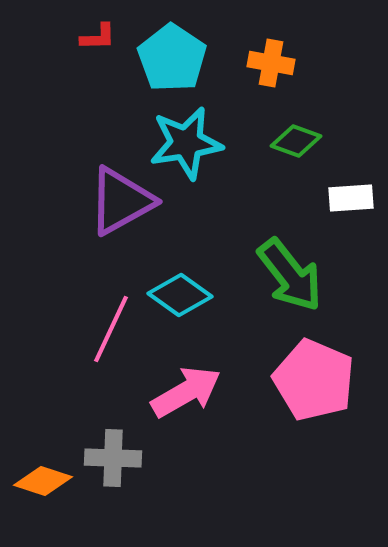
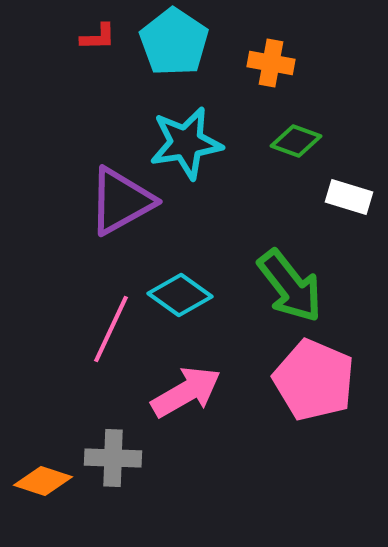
cyan pentagon: moved 2 px right, 16 px up
white rectangle: moved 2 px left, 1 px up; rotated 21 degrees clockwise
green arrow: moved 11 px down
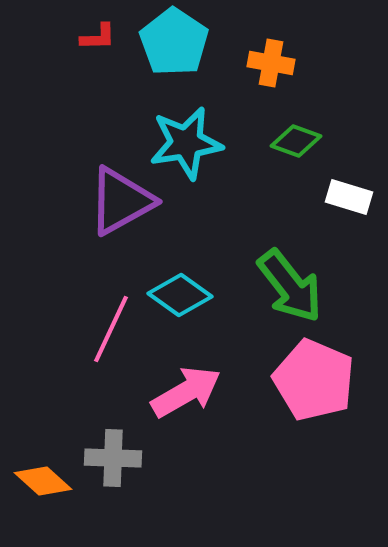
orange diamond: rotated 24 degrees clockwise
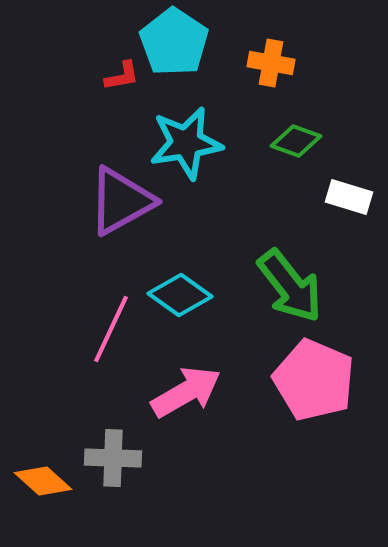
red L-shape: moved 24 px right, 39 px down; rotated 9 degrees counterclockwise
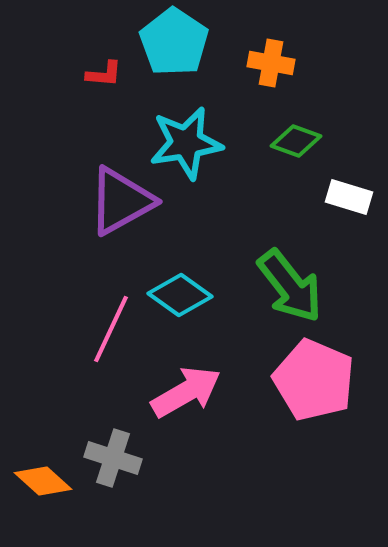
red L-shape: moved 18 px left, 2 px up; rotated 15 degrees clockwise
gray cross: rotated 16 degrees clockwise
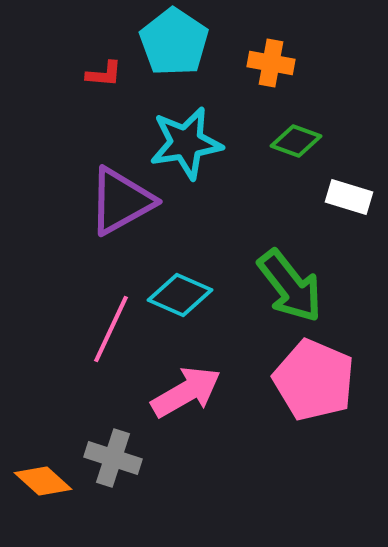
cyan diamond: rotated 12 degrees counterclockwise
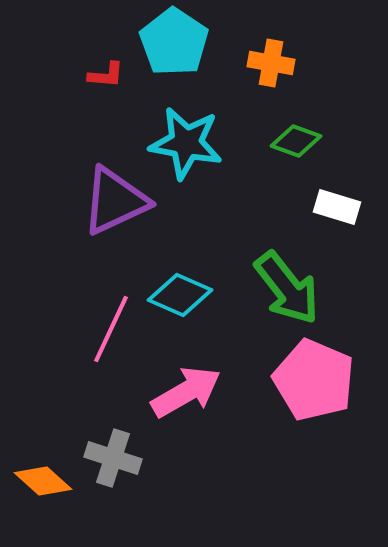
red L-shape: moved 2 px right, 1 px down
cyan star: rotated 20 degrees clockwise
white rectangle: moved 12 px left, 10 px down
purple triangle: moved 6 px left; rotated 4 degrees clockwise
green arrow: moved 3 px left, 2 px down
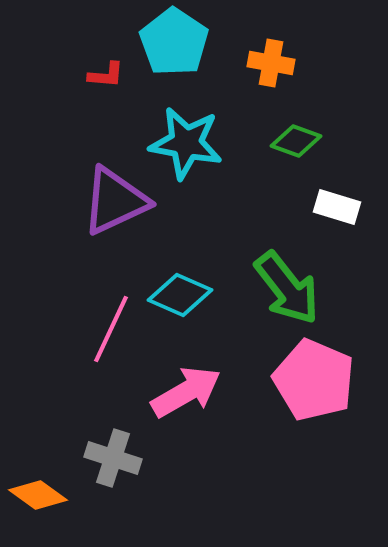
orange diamond: moved 5 px left, 14 px down; rotated 6 degrees counterclockwise
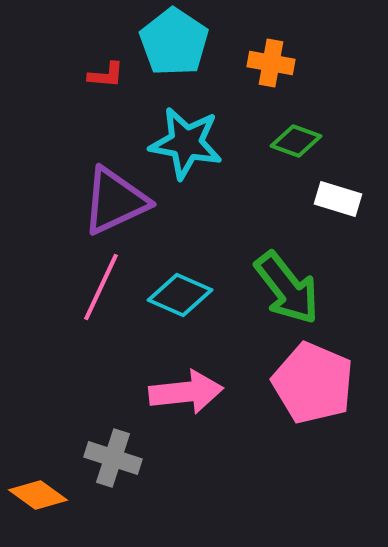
white rectangle: moved 1 px right, 8 px up
pink line: moved 10 px left, 42 px up
pink pentagon: moved 1 px left, 3 px down
pink arrow: rotated 24 degrees clockwise
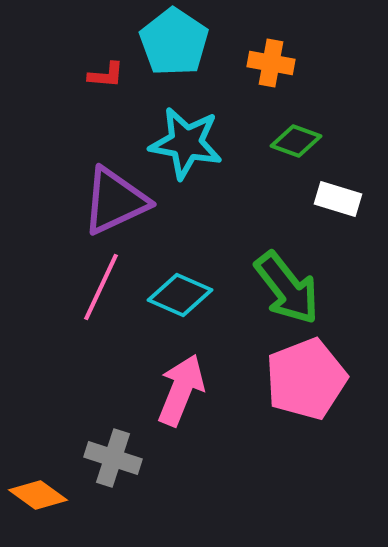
pink pentagon: moved 7 px left, 4 px up; rotated 28 degrees clockwise
pink arrow: moved 5 px left, 2 px up; rotated 62 degrees counterclockwise
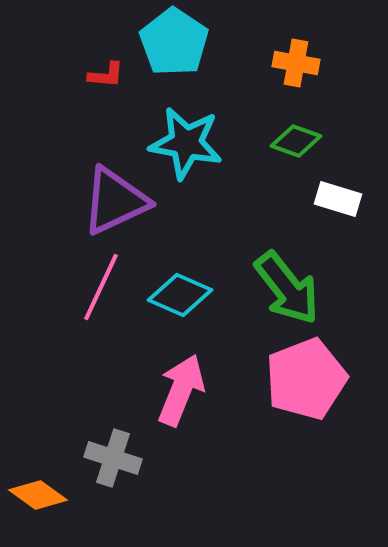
orange cross: moved 25 px right
